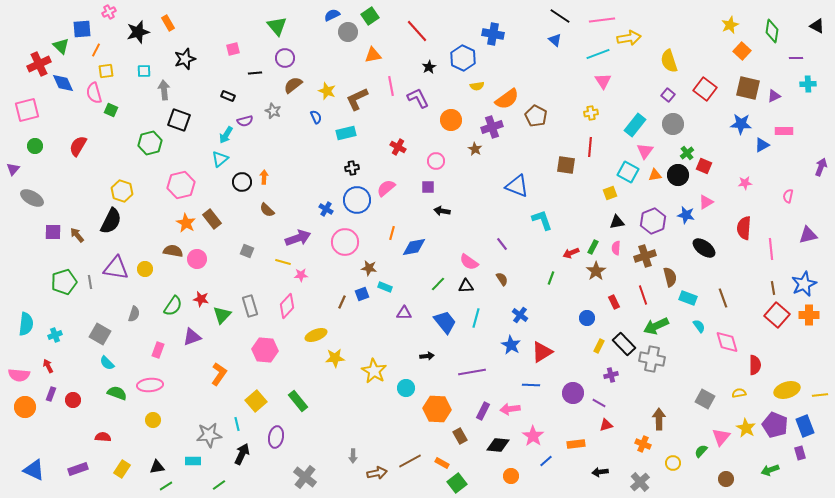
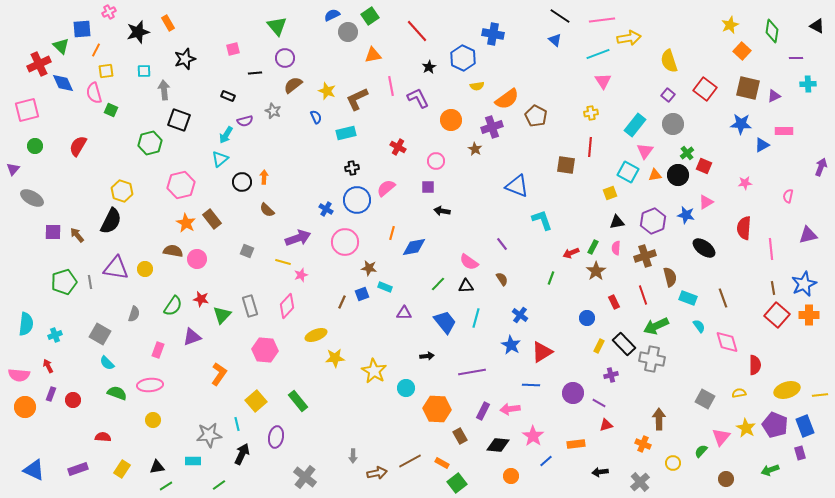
pink star at (301, 275): rotated 16 degrees counterclockwise
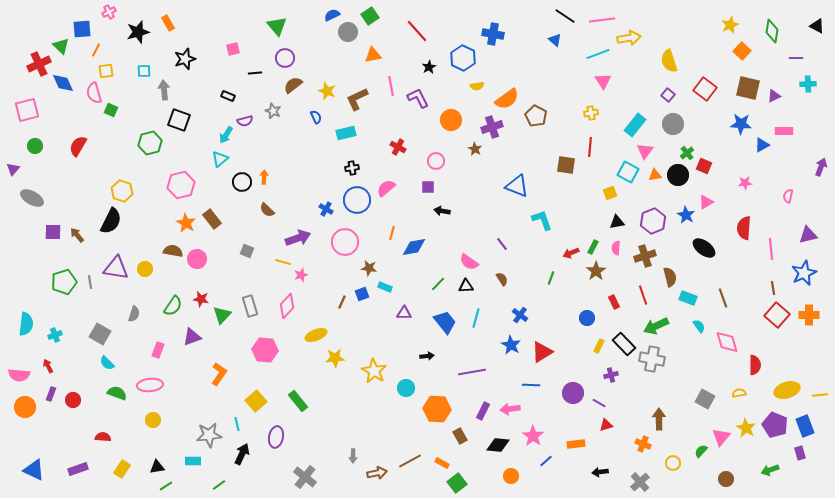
black line at (560, 16): moved 5 px right
blue star at (686, 215): rotated 18 degrees clockwise
blue star at (804, 284): moved 11 px up
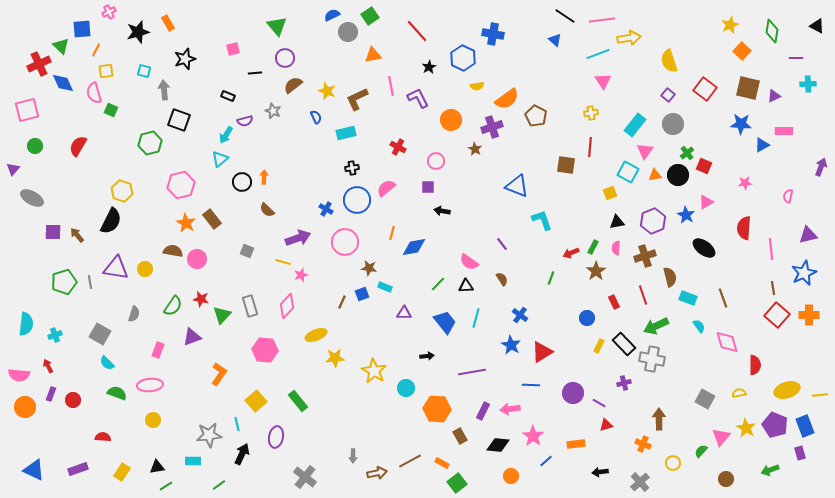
cyan square at (144, 71): rotated 16 degrees clockwise
purple cross at (611, 375): moved 13 px right, 8 px down
yellow rectangle at (122, 469): moved 3 px down
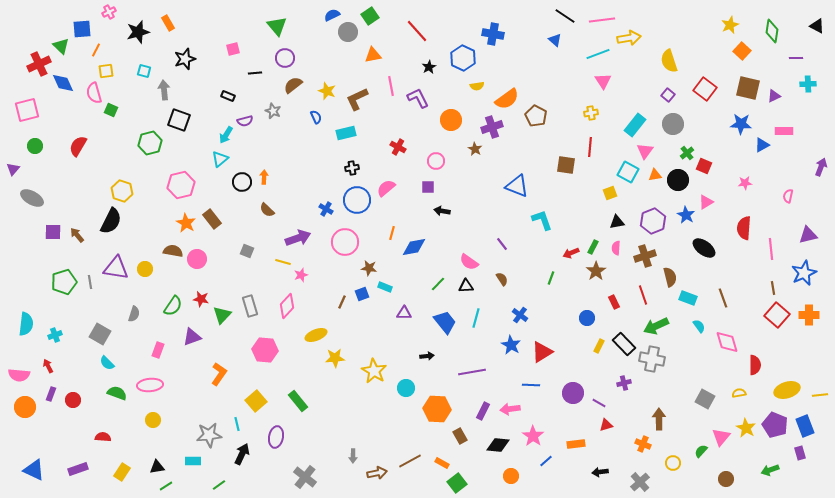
black circle at (678, 175): moved 5 px down
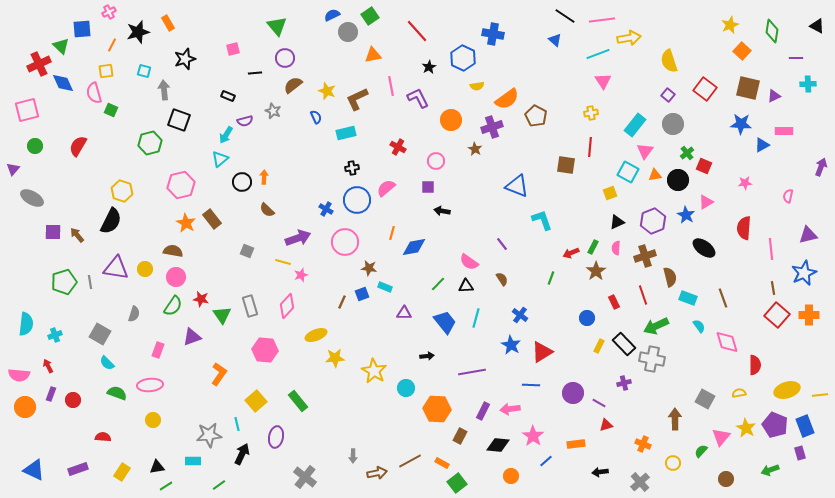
orange line at (96, 50): moved 16 px right, 5 px up
black triangle at (617, 222): rotated 14 degrees counterclockwise
pink circle at (197, 259): moved 21 px left, 18 px down
green triangle at (222, 315): rotated 18 degrees counterclockwise
brown arrow at (659, 419): moved 16 px right
brown rectangle at (460, 436): rotated 56 degrees clockwise
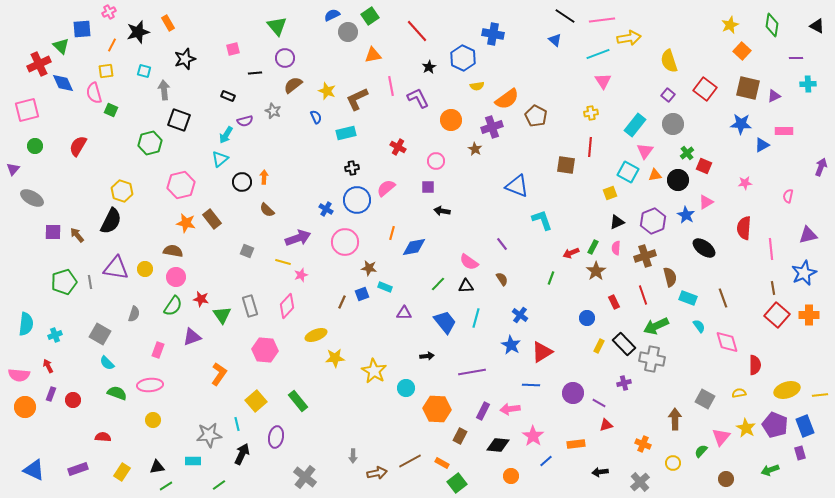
green diamond at (772, 31): moved 6 px up
orange star at (186, 223): rotated 18 degrees counterclockwise
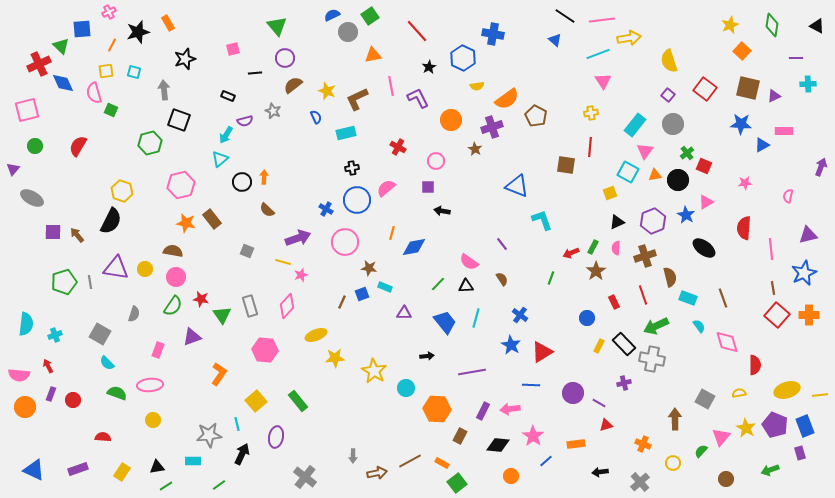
cyan square at (144, 71): moved 10 px left, 1 px down
